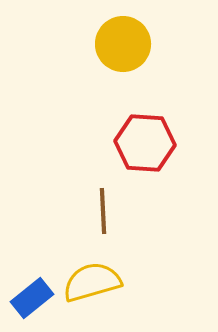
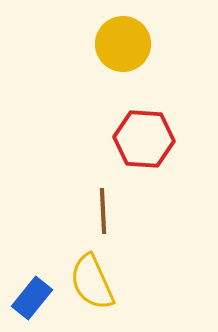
red hexagon: moved 1 px left, 4 px up
yellow semicircle: rotated 98 degrees counterclockwise
blue rectangle: rotated 12 degrees counterclockwise
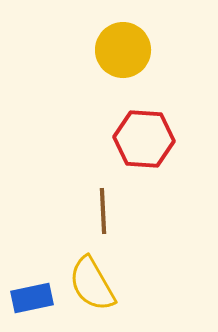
yellow circle: moved 6 px down
yellow semicircle: moved 2 px down; rotated 6 degrees counterclockwise
blue rectangle: rotated 39 degrees clockwise
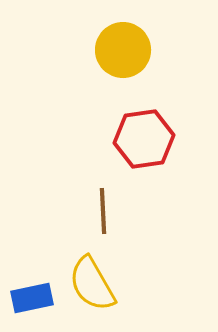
red hexagon: rotated 12 degrees counterclockwise
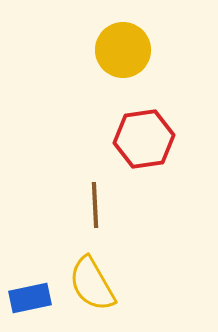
brown line: moved 8 px left, 6 px up
blue rectangle: moved 2 px left
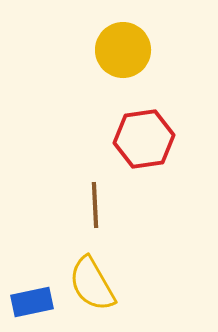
blue rectangle: moved 2 px right, 4 px down
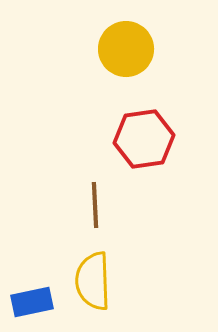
yellow circle: moved 3 px right, 1 px up
yellow semicircle: moved 1 px right, 3 px up; rotated 28 degrees clockwise
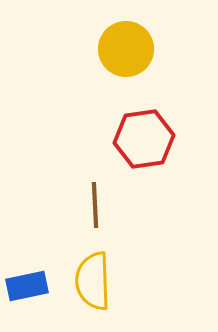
blue rectangle: moved 5 px left, 16 px up
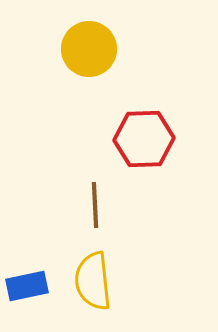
yellow circle: moved 37 px left
red hexagon: rotated 6 degrees clockwise
yellow semicircle: rotated 4 degrees counterclockwise
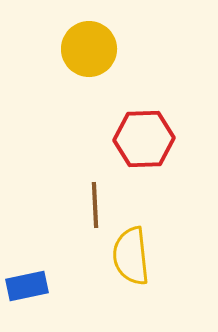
yellow semicircle: moved 38 px right, 25 px up
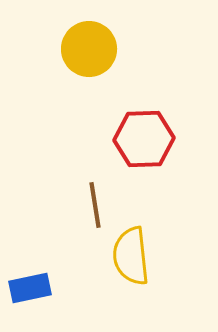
brown line: rotated 6 degrees counterclockwise
blue rectangle: moved 3 px right, 2 px down
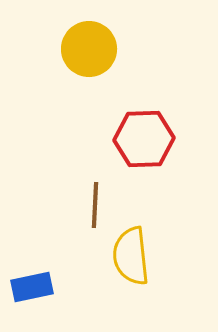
brown line: rotated 12 degrees clockwise
blue rectangle: moved 2 px right, 1 px up
